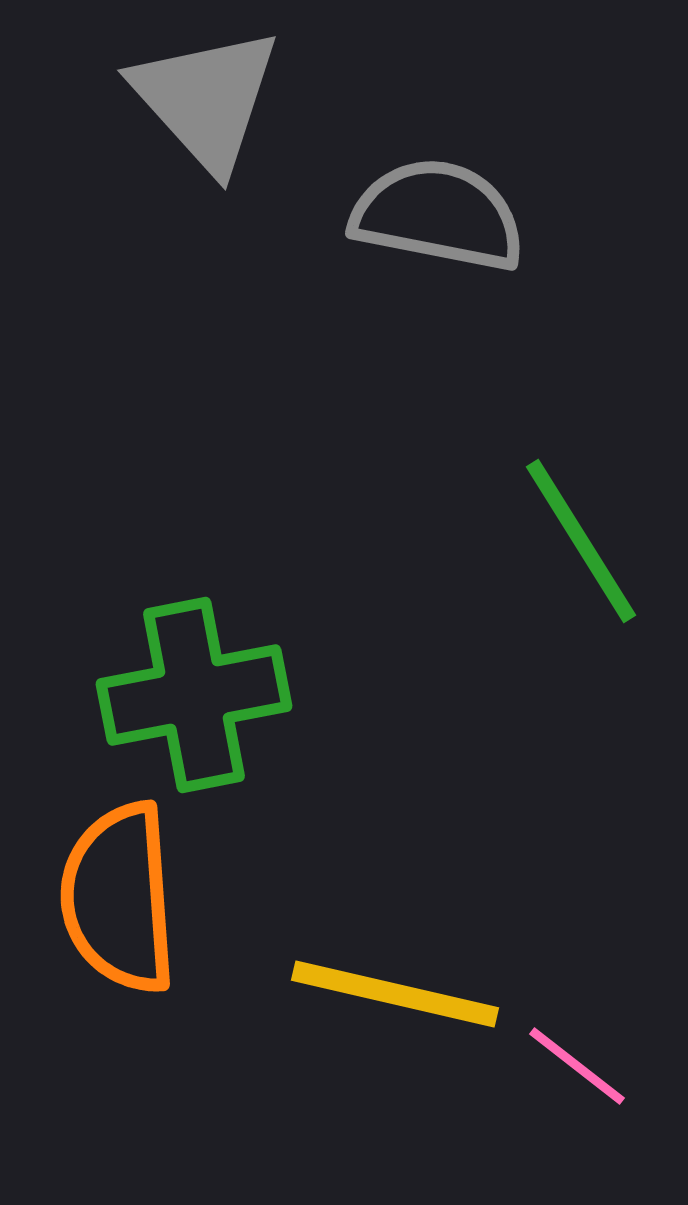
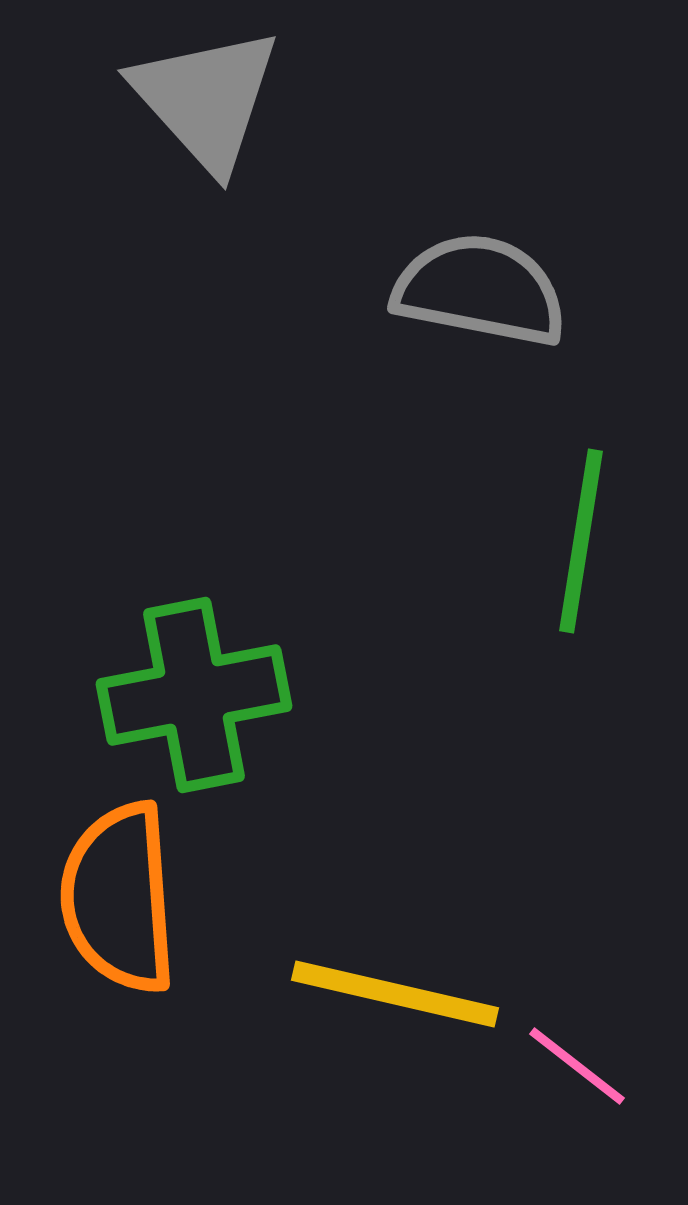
gray semicircle: moved 42 px right, 75 px down
green line: rotated 41 degrees clockwise
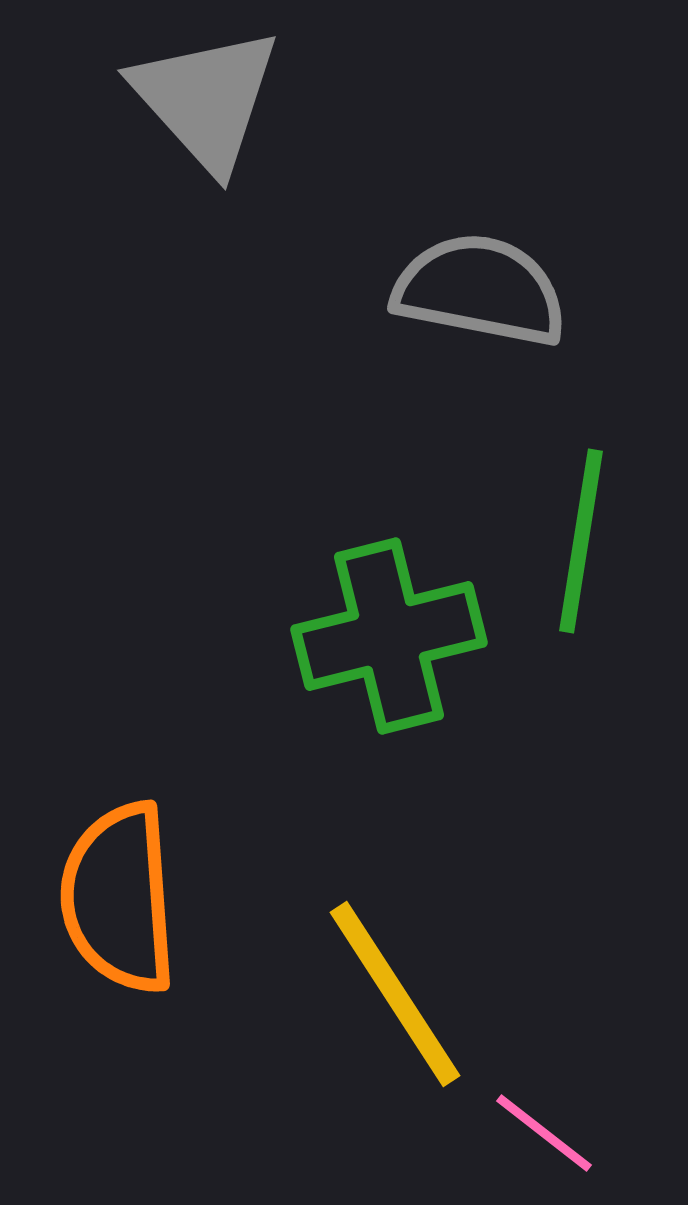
green cross: moved 195 px right, 59 px up; rotated 3 degrees counterclockwise
yellow line: rotated 44 degrees clockwise
pink line: moved 33 px left, 67 px down
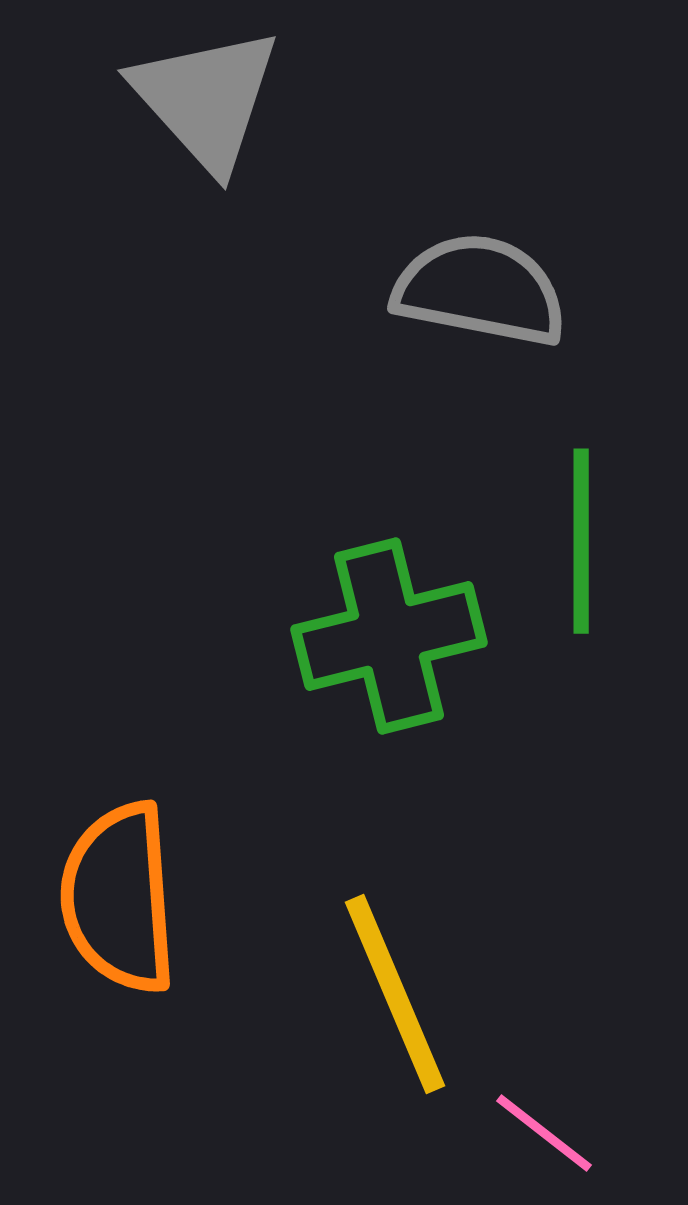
green line: rotated 9 degrees counterclockwise
yellow line: rotated 10 degrees clockwise
